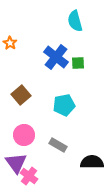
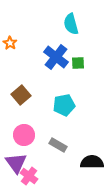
cyan semicircle: moved 4 px left, 3 px down
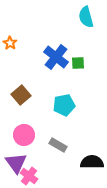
cyan semicircle: moved 15 px right, 7 px up
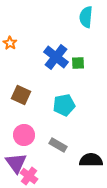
cyan semicircle: rotated 20 degrees clockwise
brown square: rotated 24 degrees counterclockwise
black semicircle: moved 1 px left, 2 px up
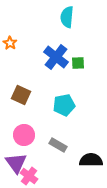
cyan semicircle: moved 19 px left
